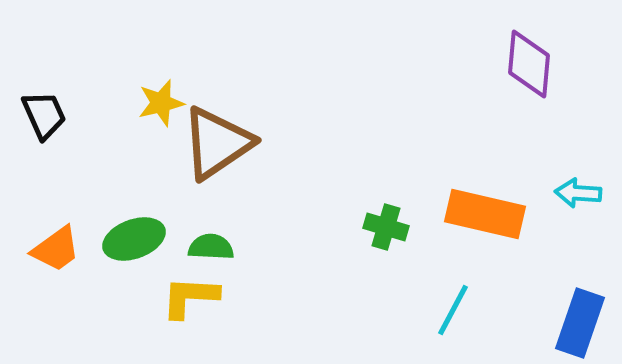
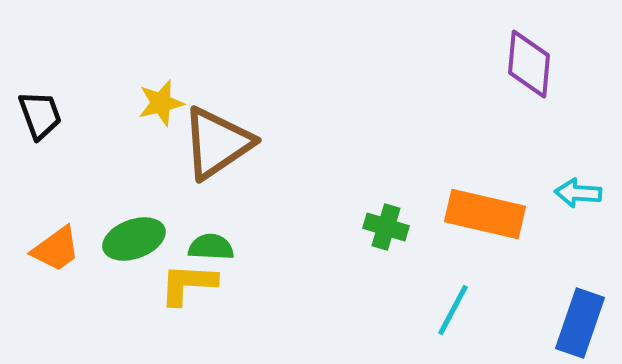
black trapezoid: moved 4 px left; rotated 4 degrees clockwise
yellow L-shape: moved 2 px left, 13 px up
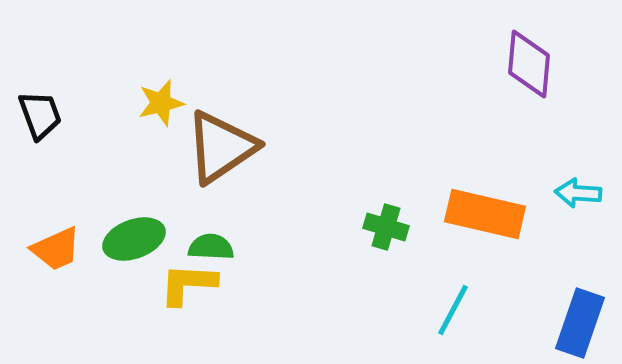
brown triangle: moved 4 px right, 4 px down
orange trapezoid: rotated 12 degrees clockwise
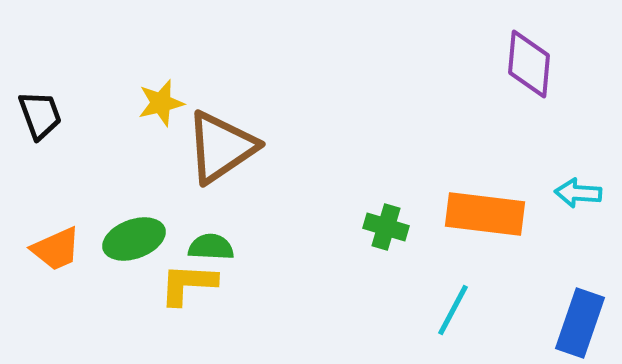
orange rectangle: rotated 6 degrees counterclockwise
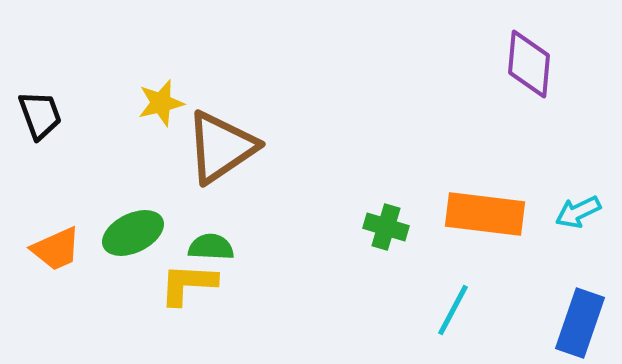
cyan arrow: moved 19 px down; rotated 30 degrees counterclockwise
green ellipse: moved 1 px left, 6 px up; rotated 6 degrees counterclockwise
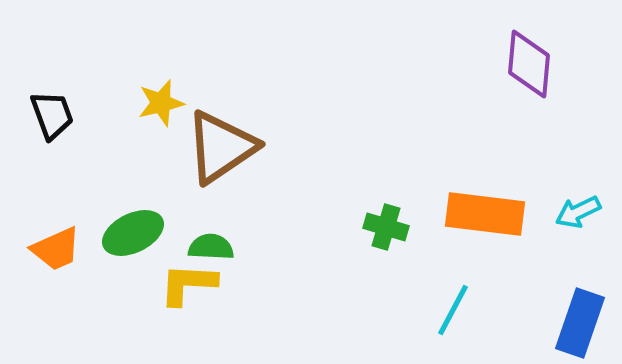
black trapezoid: moved 12 px right
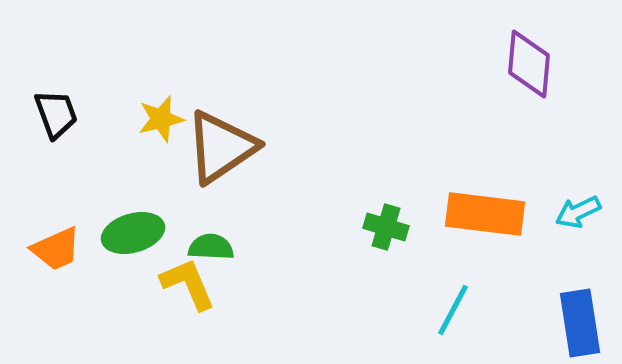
yellow star: moved 16 px down
black trapezoid: moved 4 px right, 1 px up
green ellipse: rotated 10 degrees clockwise
yellow L-shape: rotated 64 degrees clockwise
blue rectangle: rotated 28 degrees counterclockwise
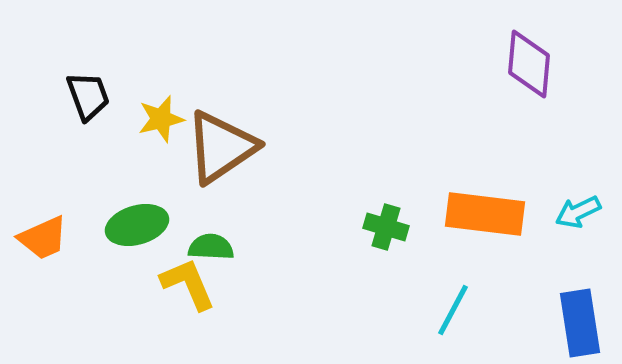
black trapezoid: moved 32 px right, 18 px up
green ellipse: moved 4 px right, 8 px up
orange trapezoid: moved 13 px left, 11 px up
